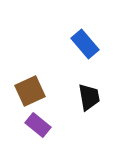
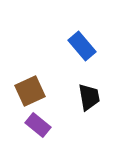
blue rectangle: moved 3 px left, 2 px down
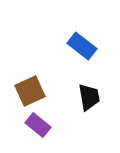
blue rectangle: rotated 12 degrees counterclockwise
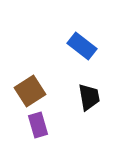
brown square: rotated 8 degrees counterclockwise
purple rectangle: rotated 35 degrees clockwise
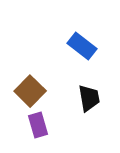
brown square: rotated 12 degrees counterclockwise
black trapezoid: moved 1 px down
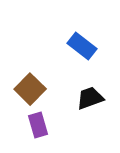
brown square: moved 2 px up
black trapezoid: moved 1 px right; rotated 100 degrees counterclockwise
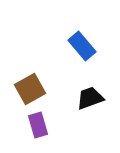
blue rectangle: rotated 12 degrees clockwise
brown square: rotated 16 degrees clockwise
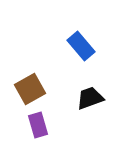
blue rectangle: moved 1 px left
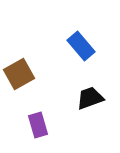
brown square: moved 11 px left, 15 px up
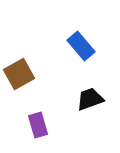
black trapezoid: moved 1 px down
